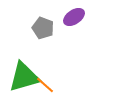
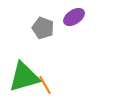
orange line: rotated 18 degrees clockwise
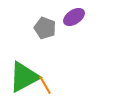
gray pentagon: moved 2 px right
green triangle: rotated 12 degrees counterclockwise
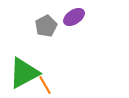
gray pentagon: moved 1 px right, 2 px up; rotated 25 degrees clockwise
green triangle: moved 4 px up
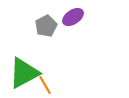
purple ellipse: moved 1 px left
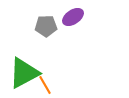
gray pentagon: rotated 25 degrees clockwise
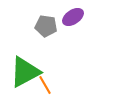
gray pentagon: rotated 10 degrees clockwise
green triangle: moved 1 px right, 1 px up
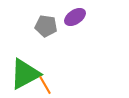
purple ellipse: moved 2 px right
green triangle: moved 2 px down
